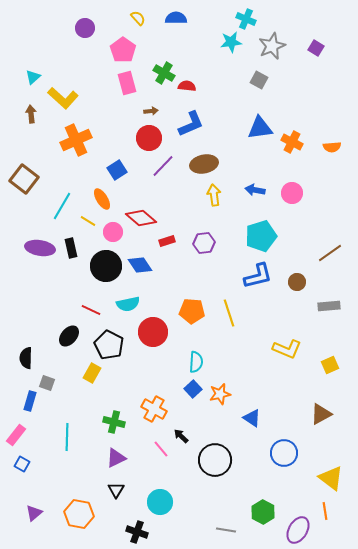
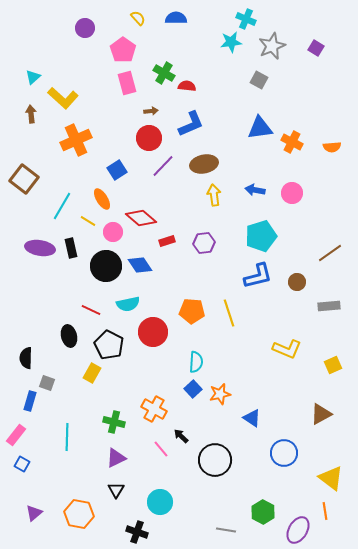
black ellipse at (69, 336): rotated 55 degrees counterclockwise
yellow square at (330, 365): moved 3 px right
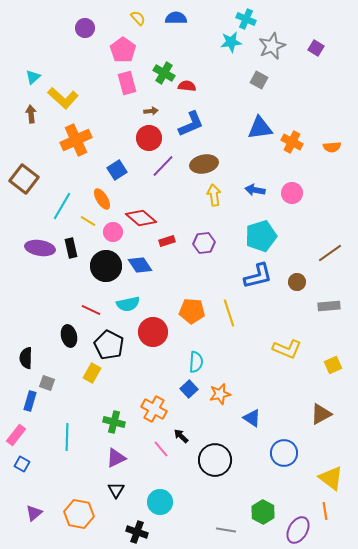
blue square at (193, 389): moved 4 px left
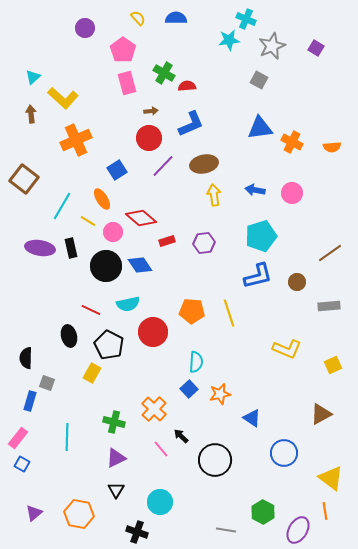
cyan star at (231, 42): moved 2 px left, 2 px up
red semicircle at (187, 86): rotated 12 degrees counterclockwise
orange cross at (154, 409): rotated 15 degrees clockwise
pink rectangle at (16, 435): moved 2 px right, 3 px down
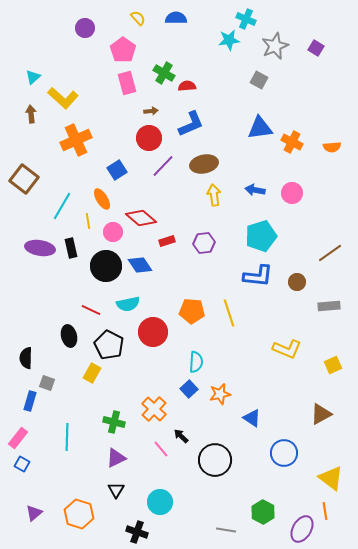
gray star at (272, 46): moved 3 px right
yellow line at (88, 221): rotated 49 degrees clockwise
blue L-shape at (258, 276): rotated 20 degrees clockwise
orange hexagon at (79, 514): rotated 8 degrees clockwise
purple ellipse at (298, 530): moved 4 px right, 1 px up
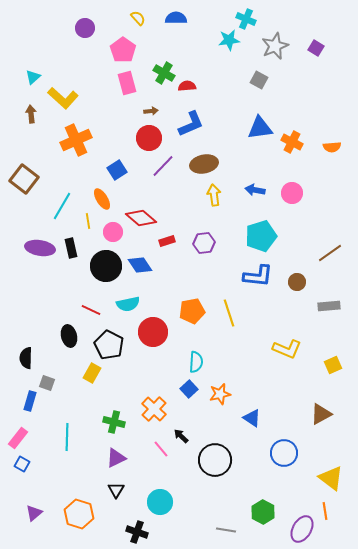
orange pentagon at (192, 311): rotated 15 degrees counterclockwise
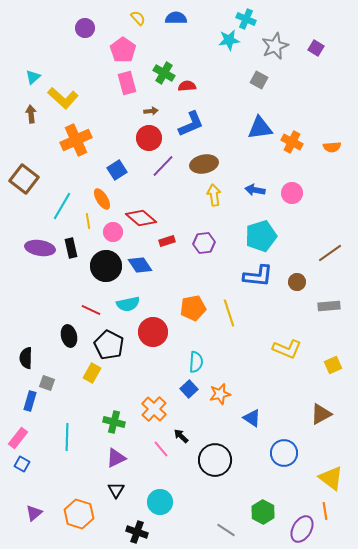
orange pentagon at (192, 311): moved 1 px right, 3 px up
gray line at (226, 530): rotated 24 degrees clockwise
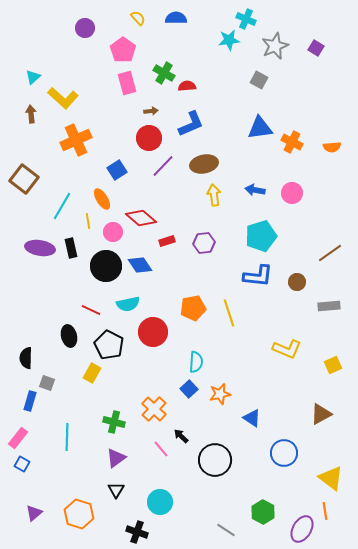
purple triangle at (116, 458): rotated 10 degrees counterclockwise
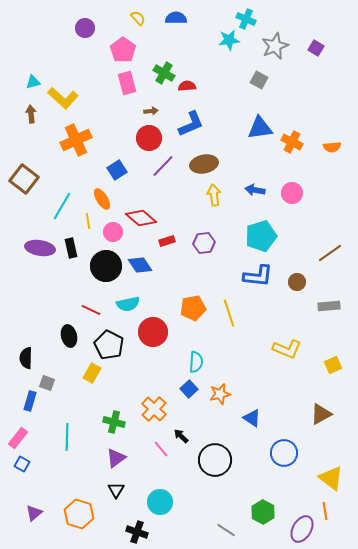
cyan triangle at (33, 77): moved 5 px down; rotated 28 degrees clockwise
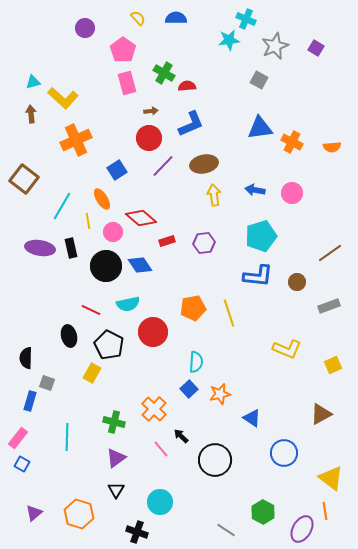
gray rectangle at (329, 306): rotated 15 degrees counterclockwise
